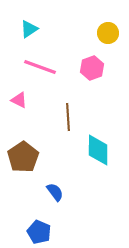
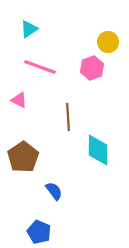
yellow circle: moved 9 px down
blue semicircle: moved 1 px left, 1 px up
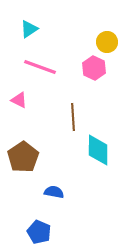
yellow circle: moved 1 px left
pink hexagon: moved 2 px right; rotated 15 degrees counterclockwise
brown line: moved 5 px right
blue semicircle: moved 1 px down; rotated 42 degrees counterclockwise
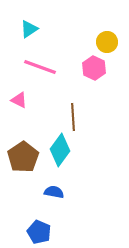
cyan diamond: moved 38 px left; rotated 36 degrees clockwise
